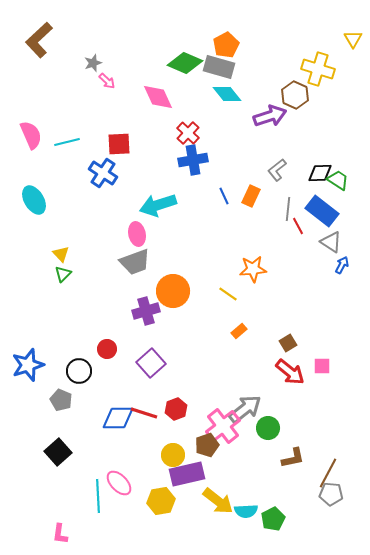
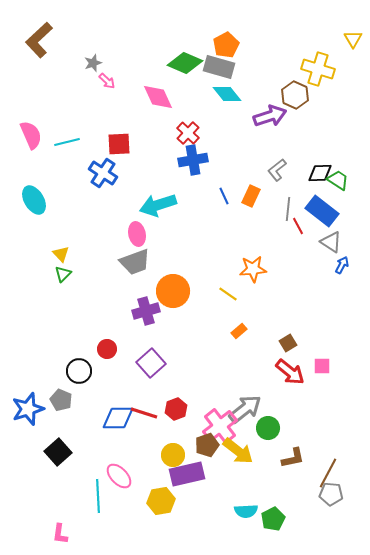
blue star at (28, 365): moved 44 px down
pink cross at (223, 426): moved 3 px left
pink ellipse at (119, 483): moved 7 px up
yellow arrow at (218, 501): moved 20 px right, 50 px up
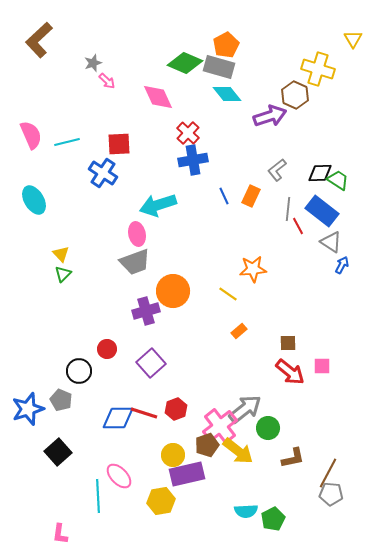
brown square at (288, 343): rotated 30 degrees clockwise
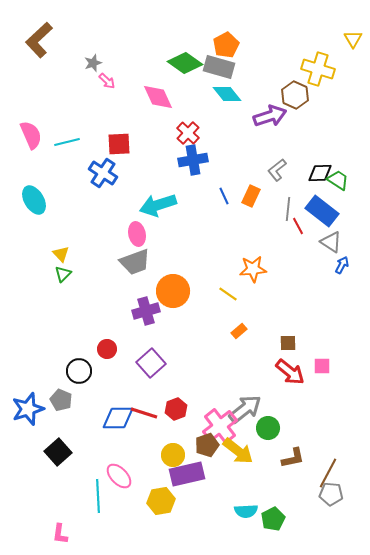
green diamond at (185, 63): rotated 12 degrees clockwise
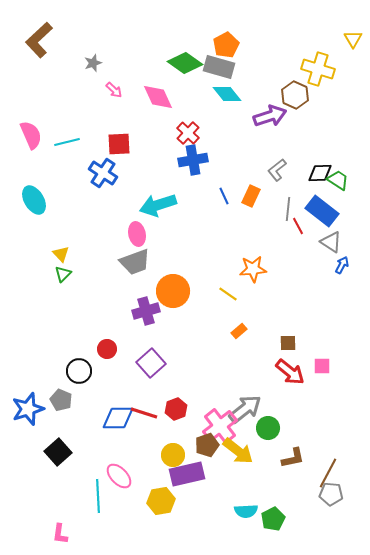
pink arrow at (107, 81): moved 7 px right, 9 px down
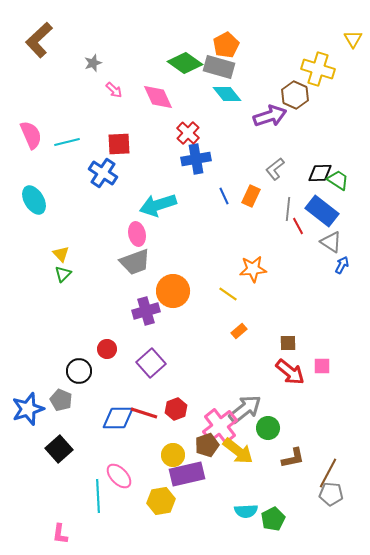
blue cross at (193, 160): moved 3 px right, 1 px up
gray L-shape at (277, 170): moved 2 px left, 1 px up
black square at (58, 452): moved 1 px right, 3 px up
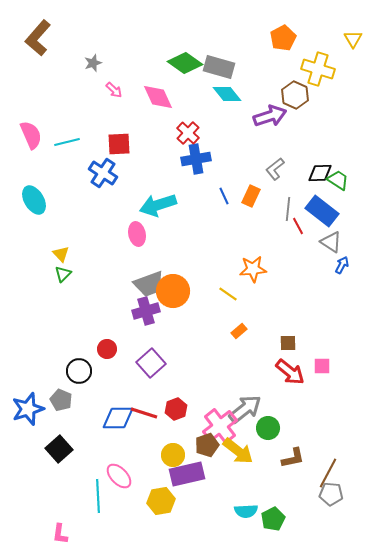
brown L-shape at (39, 40): moved 1 px left, 2 px up; rotated 6 degrees counterclockwise
orange pentagon at (226, 45): moved 57 px right, 7 px up
gray trapezoid at (135, 262): moved 14 px right, 22 px down
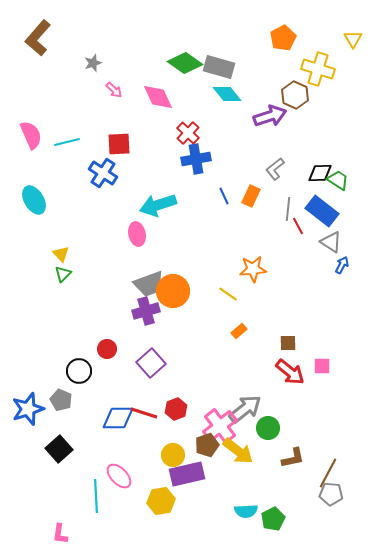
cyan line at (98, 496): moved 2 px left
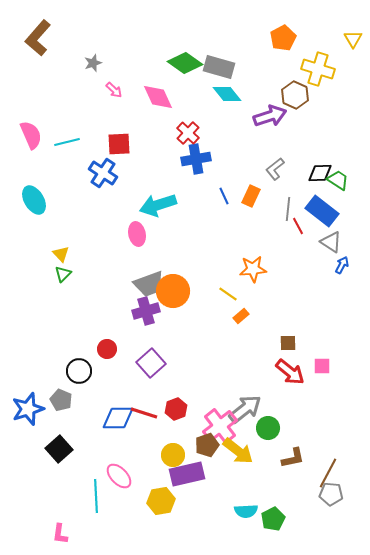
orange rectangle at (239, 331): moved 2 px right, 15 px up
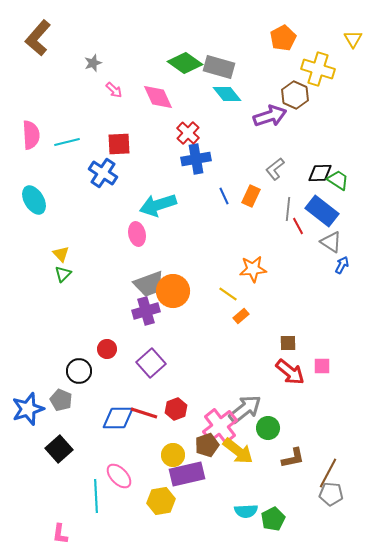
pink semicircle at (31, 135): rotated 20 degrees clockwise
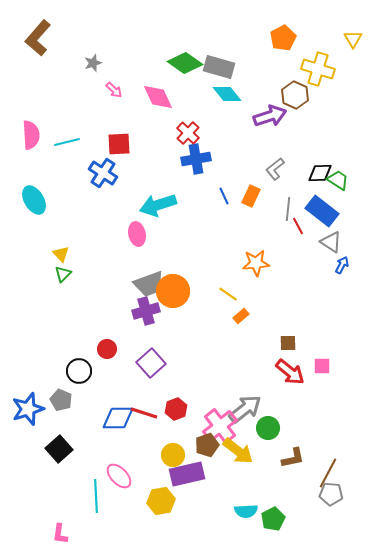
orange star at (253, 269): moved 3 px right, 6 px up
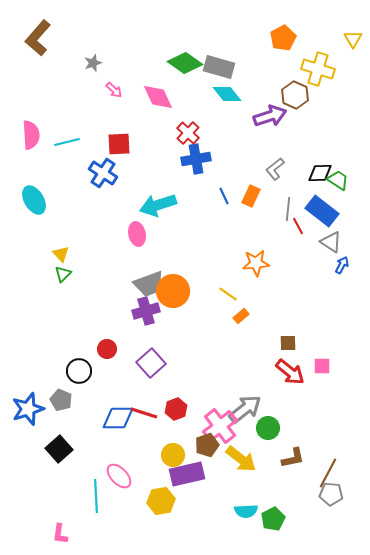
yellow arrow at (238, 451): moved 3 px right, 8 px down
